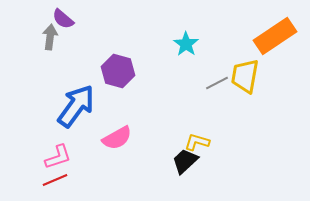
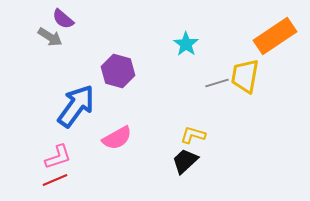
gray arrow: rotated 115 degrees clockwise
gray line: rotated 10 degrees clockwise
yellow L-shape: moved 4 px left, 7 px up
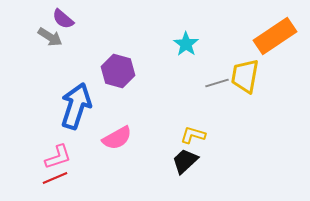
blue arrow: rotated 18 degrees counterclockwise
red line: moved 2 px up
